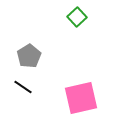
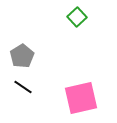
gray pentagon: moved 7 px left
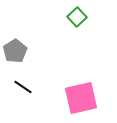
gray pentagon: moved 7 px left, 5 px up
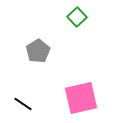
gray pentagon: moved 23 px right
black line: moved 17 px down
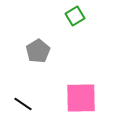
green square: moved 2 px left, 1 px up; rotated 12 degrees clockwise
pink square: rotated 12 degrees clockwise
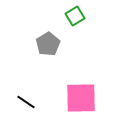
gray pentagon: moved 10 px right, 7 px up
black line: moved 3 px right, 2 px up
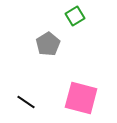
pink square: rotated 16 degrees clockwise
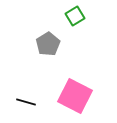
pink square: moved 6 px left, 2 px up; rotated 12 degrees clockwise
black line: rotated 18 degrees counterclockwise
